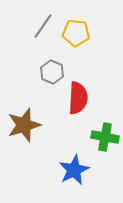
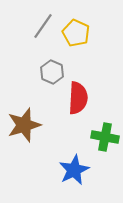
yellow pentagon: rotated 20 degrees clockwise
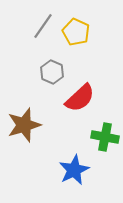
yellow pentagon: moved 1 px up
red semicircle: moved 2 px right; rotated 44 degrees clockwise
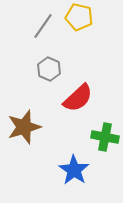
yellow pentagon: moved 3 px right, 15 px up; rotated 12 degrees counterclockwise
gray hexagon: moved 3 px left, 3 px up
red semicircle: moved 2 px left
brown star: moved 2 px down
blue star: rotated 12 degrees counterclockwise
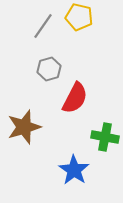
gray hexagon: rotated 20 degrees clockwise
red semicircle: moved 3 px left; rotated 20 degrees counterclockwise
